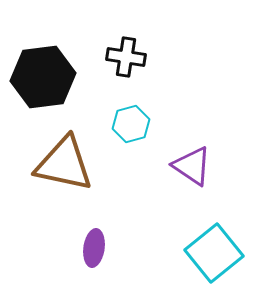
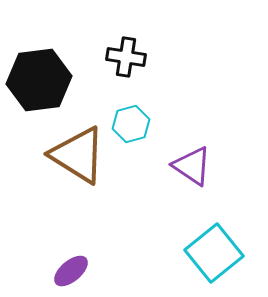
black hexagon: moved 4 px left, 3 px down
brown triangle: moved 14 px right, 9 px up; rotated 20 degrees clockwise
purple ellipse: moved 23 px left, 23 px down; rotated 42 degrees clockwise
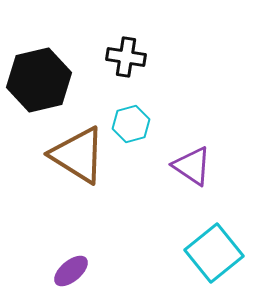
black hexagon: rotated 6 degrees counterclockwise
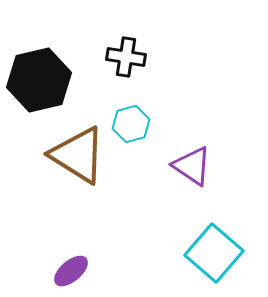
cyan square: rotated 10 degrees counterclockwise
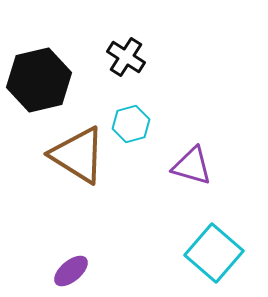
black cross: rotated 24 degrees clockwise
purple triangle: rotated 18 degrees counterclockwise
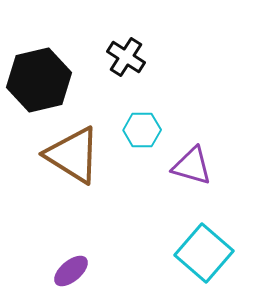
cyan hexagon: moved 11 px right, 6 px down; rotated 15 degrees clockwise
brown triangle: moved 5 px left
cyan square: moved 10 px left
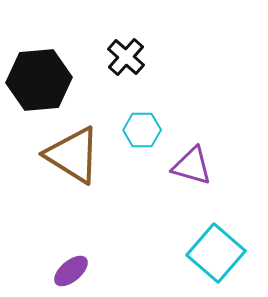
black cross: rotated 9 degrees clockwise
black hexagon: rotated 8 degrees clockwise
cyan square: moved 12 px right
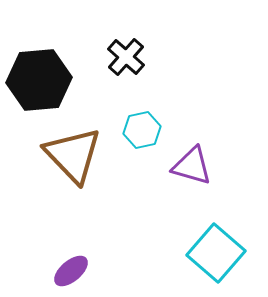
cyan hexagon: rotated 12 degrees counterclockwise
brown triangle: rotated 14 degrees clockwise
